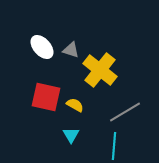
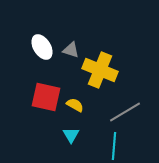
white ellipse: rotated 10 degrees clockwise
yellow cross: rotated 16 degrees counterclockwise
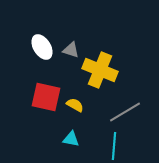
cyan triangle: moved 4 px down; rotated 48 degrees counterclockwise
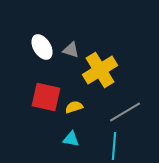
yellow cross: rotated 36 degrees clockwise
yellow semicircle: moved 1 px left, 2 px down; rotated 48 degrees counterclockwise
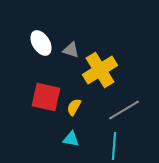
white ellipse: moved 1 px left, 4 px up
yellow semicircle: rotated 42 degrees counterclockwise
gray line: moved 1 px left, 2 px up
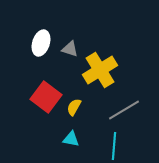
white ellipse: rotated 50 degrees clockwise
gray triangle: moved 1 px left, 1 px up
red square: rotated 24 degrees clockwise
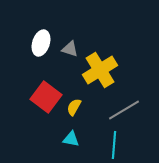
cyan line: moved 1 px up
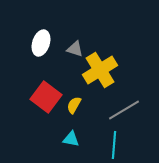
gray triangle: moved 5 px right
yellow semicircle: moved 2 px up
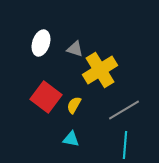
cyan line: moved 11 px right
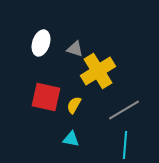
yellow cross: moved 2 px left, 1 px down
red square: rotated 24 degrees counterclockwise
